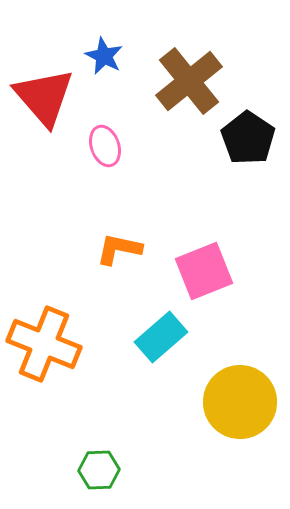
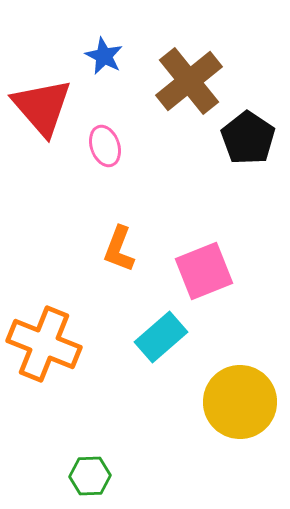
red triangle: moved 2 px left, 10 px down
orange L-shape: rotated 81 degrees counterclockwise
green hexagon: moved 9 px left, 6 px down
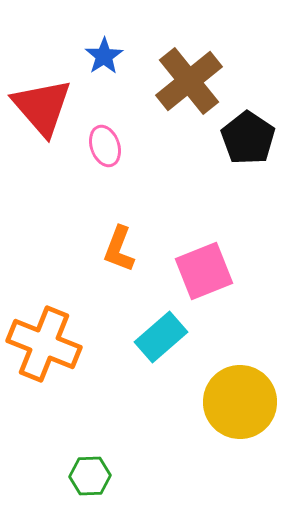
blue star: rotated 12 degrees clockwise
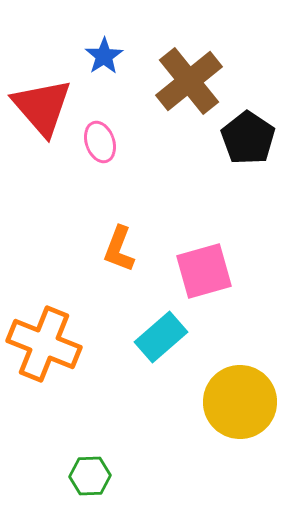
pink ellipse: moved 5 px left, 4 px up
pink square: rotated 6 degrees clockwise
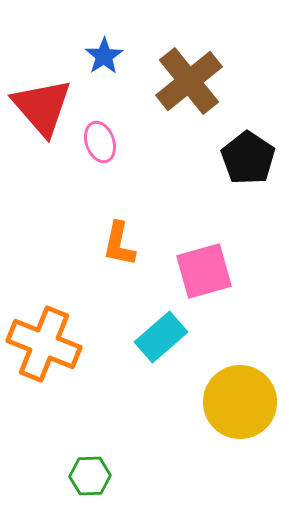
black pentagon: moved 20 px down
orange L-shape: moved 5 px up; rotated 9 degrees counterclockwise
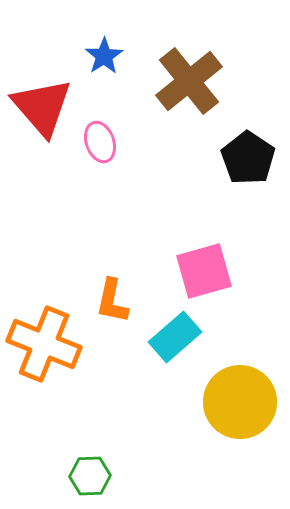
orange L-shape: moved 7 px left, 57 px down
cyan rectangle: moved 14 px right
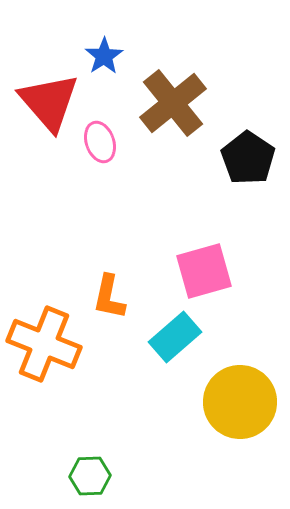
brown cross: moved 16 px left, 22 px down
red triangle: moved 7 px right, 5 px up
orange L-shape: moved 3 px left, 4 px up
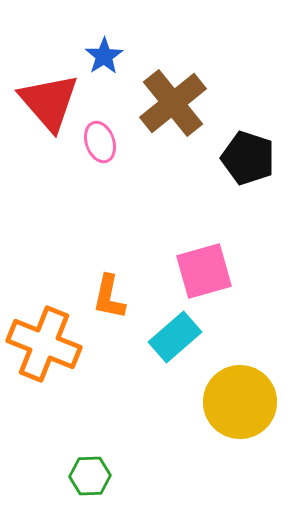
black pentagon: rotated 16 degrees counterclockwise
